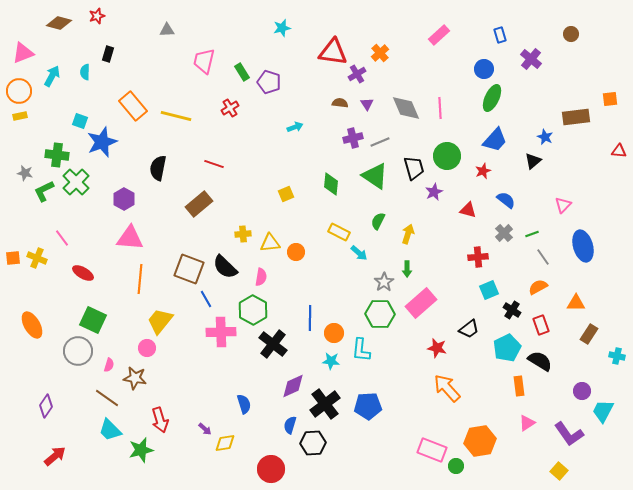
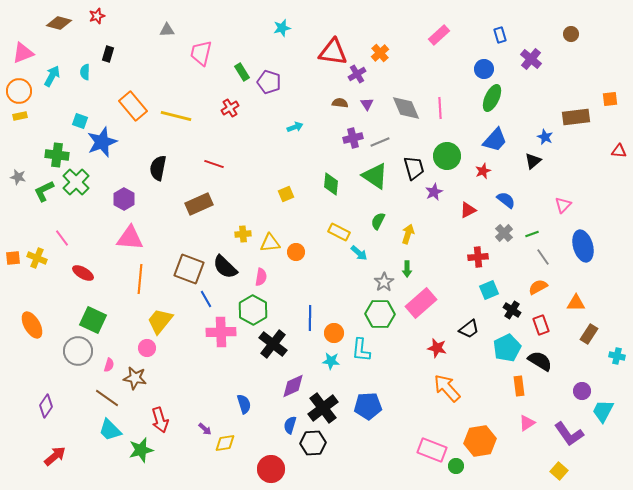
pink trapezoid at (204, 61): moved 3 px left, 8 px up
gray star at (25, 173): moved 7 px left, 4 px down
brown rectangle at (199, 204): rotated 16 degrees clockwise
red triangle at (468, 210): rotated 42 degrees counterclockwise
black cross at (325, 404): moved 2 px left, 4 px down
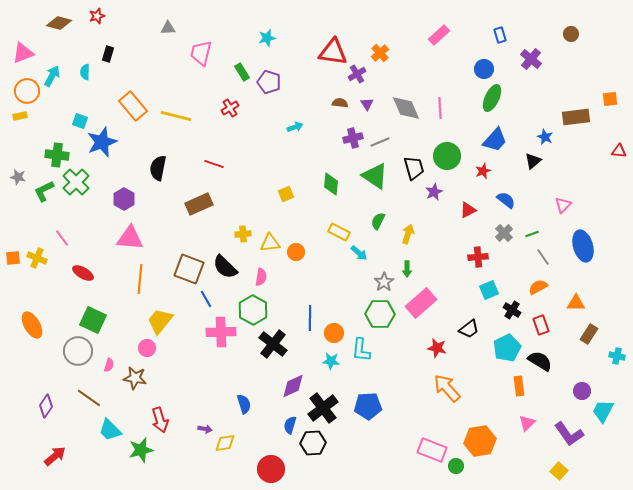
cyan star at (282, 28): moved 15 px left, 10 px down
gray triangle at (167, 30): moved 1 px right, 2 px up
orange circle at (19, 91): moved 8 px right
brown line at (107, 398): moved 18 px left
pink triangle at (527, 423): rotated 12 degrees counterclockwise
purple arrow at (205, 429): rotated 32 degrees counterclockwise
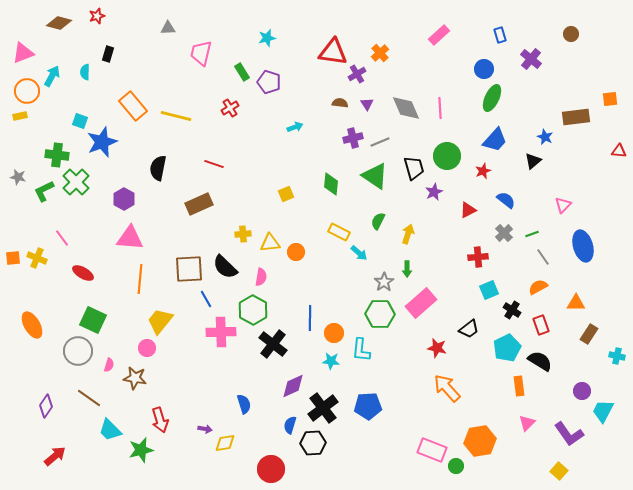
brown square at (189, 269): rotated 24 degrees counterclockwise
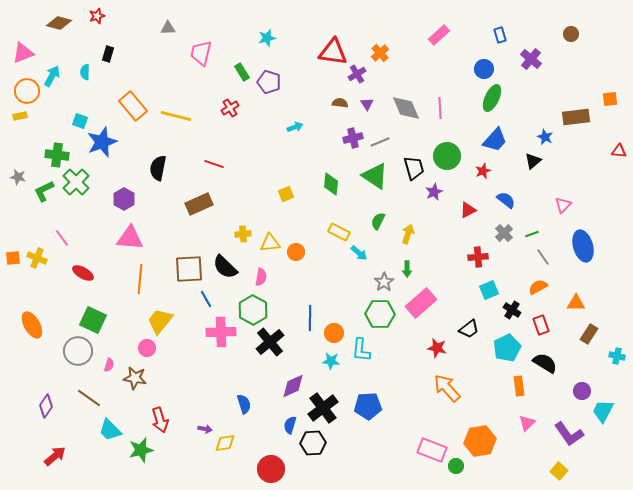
black cross at (273, 344): moved 3 px left, 2 px up; rotated 12 degrees clockwise
black semicircle at (540, 361): moved 5 px right, 2 px down
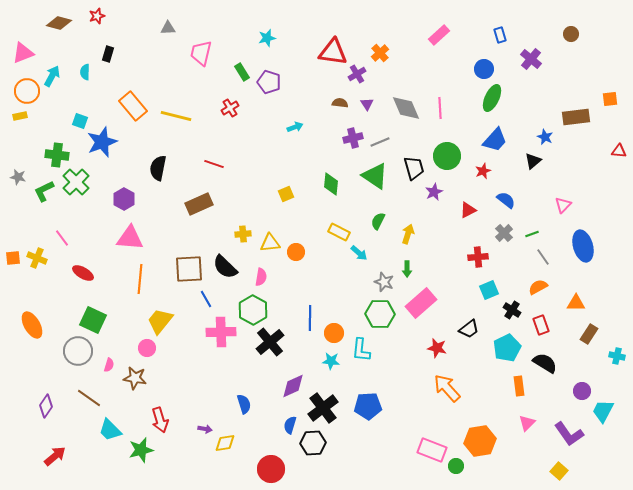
gray star at (384, 282): rotated 18 degrees counterclockwise
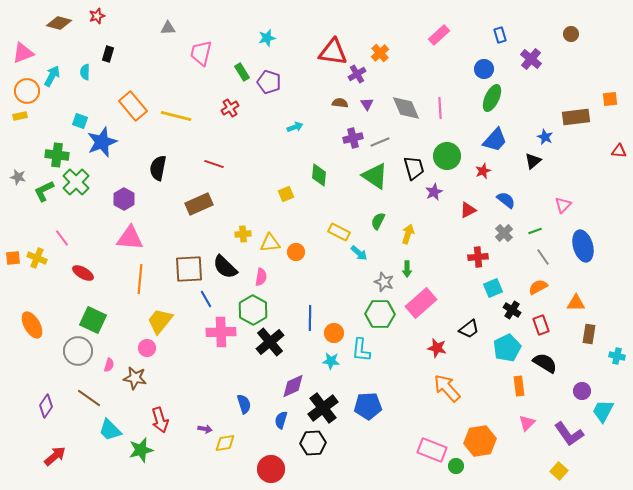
green diamond at (331, 184): moved 12 px left, 9 px up
green line at (532, 234): moved 3 px right, 3 px up
cyan square at (489, 290): moved 4 px right, 2 px up
brown rectangle at (589, 334): rotated 24 degrees counterclockwise
blue semicircle at (290, 425): moved 9 px left, 5 px up
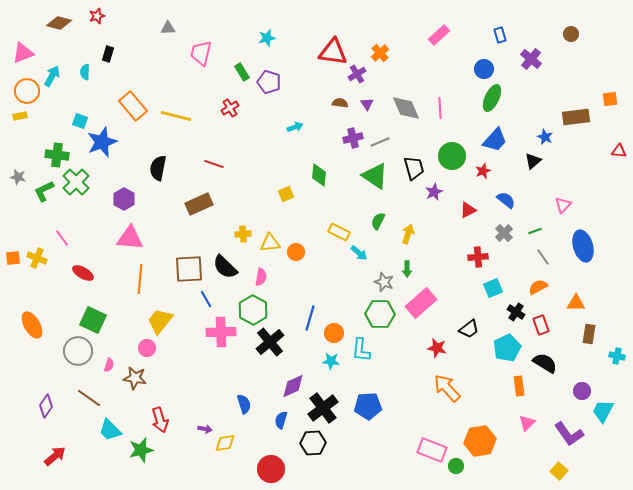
green circle at (447, 156): moved 5 px right
black cross at (512, 310): moved 4 px right, 2 px down
blue line at (310, 318): rotated 15 degrees clockwise
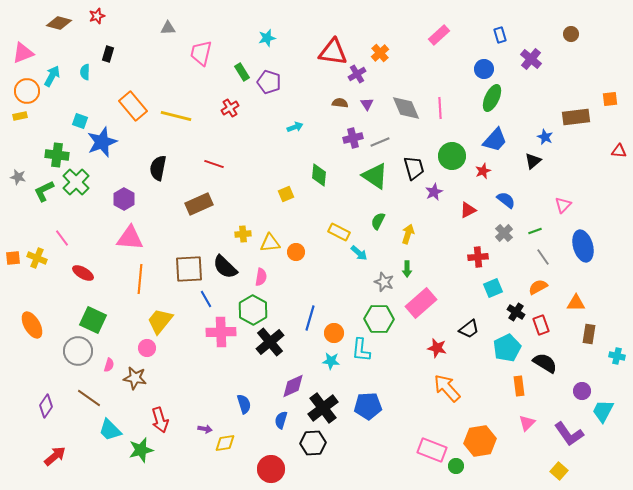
green hexagon at (380, 314): moved 1 px left, 5 px down
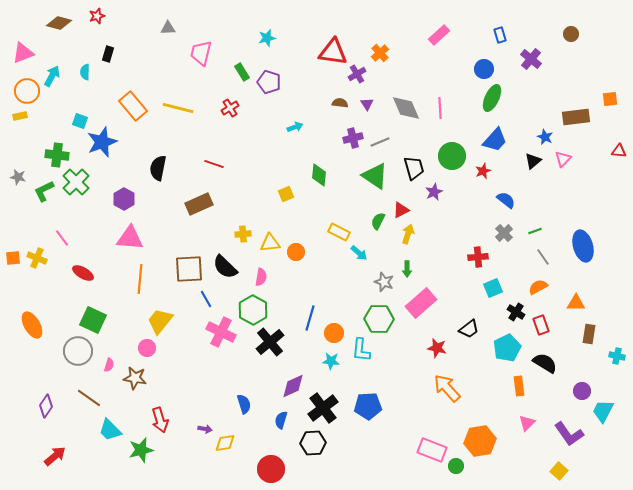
yellow line at (176, 116): moved 2 px right, 8 px up
pink triangle at (563, 205): moved 46 px up
red triangle at (468, 210): moved 67 px left
pink cross at (221, 332): rotated 28 degrees clockwise
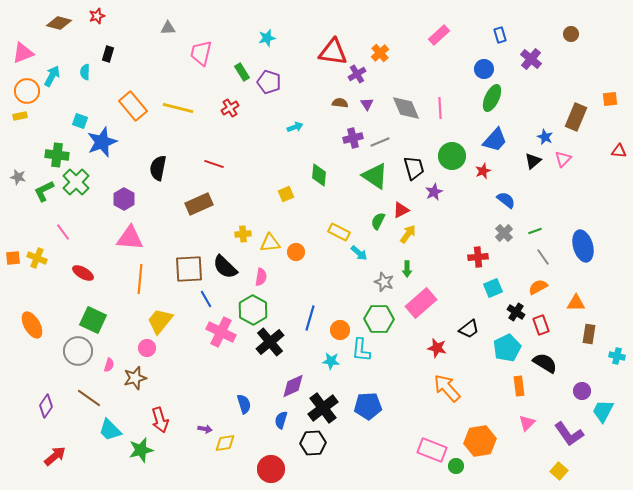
brown rectangle at (576, 117): rotated 60 degrees counterclockwise
yellow arrow at (408, 234): rotated 18 degrees clockwise
pink line at (62, 238): moved 1 px right, 6 px up
orange circle at (334, 333): moved 6 px right, 3 px up
brown star at (135, 378): rotated 25 degrees counterclockwise
